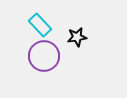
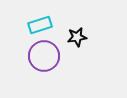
cyan rectangle: rotated 65 degrees counterclockwise
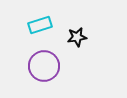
purple circle: moved 10 px down
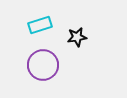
purple circle: moved 1 px left, 1 px up
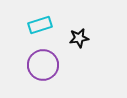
black star: moved 2 px right, 1 px down
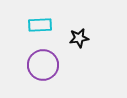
cyan rectangle: rotated 15 degrees clockwise
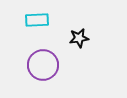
cyan rectangle: moved 3 px left, 5 px up
